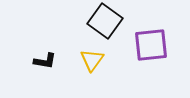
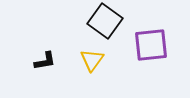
black L-shape: rotated 20 degrees counterclockwise
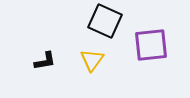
black square: rotated 12 degrees counterclockwise
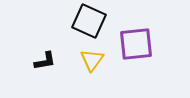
black square: moved 16 px left
purple square: moved 15 px left, 1 px up
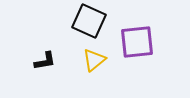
purple square: moved 1 px right, 2 px up
yellow triangle: moved 2 px right; rotated 15 degrees clockwise
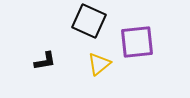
yellow triangle: moved 5 px right, 4 px down
